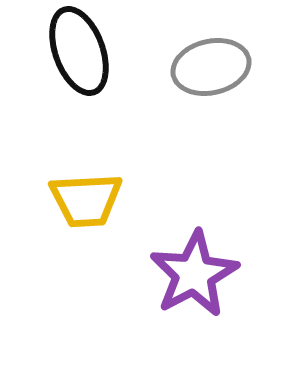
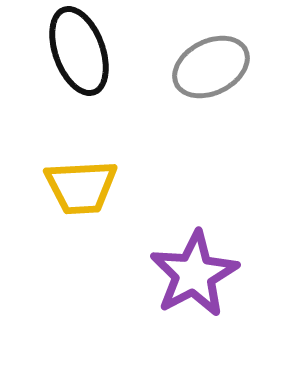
gray ellipse: rotated 14 degrees counterclockwise
yellow trapezoid: moved 5 px left, 13 px up
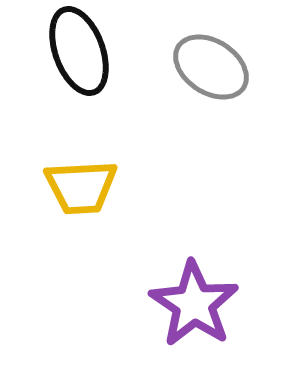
gray ellipse: rotated 60 degrees clockwise
purple star: moved 30 px down; rotated 10 degrees counterclockwise
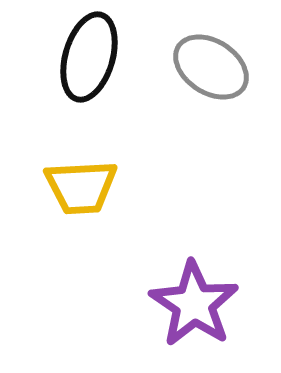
black ellipse: moved 10 px right, 6 px down; rotated 36 degrees clockwise
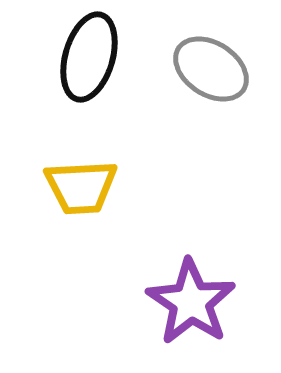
gray ellipse: moved 2 px down
purple star: moved 3 px left, 2 px up
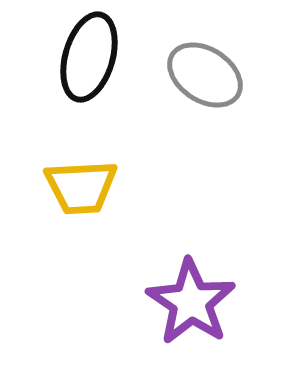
gray ellipse: moved 6 px left, 6 px down
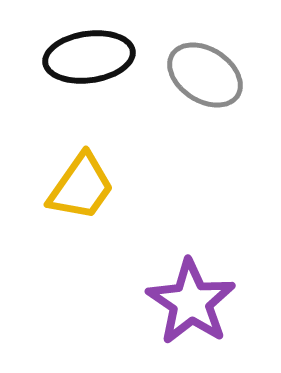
black ellipse: rotated 66 degrees clockwise
yellow trapezoid: rotated 52 degrees counterclockwise
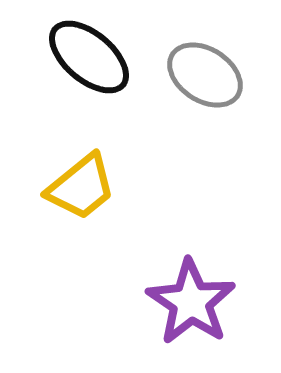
black ellipse: rotated 48 degrees clockwise
yellow trapezoid: rotated 16 degrees clockwise
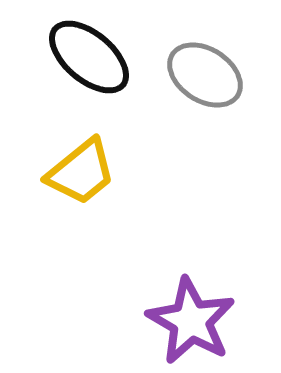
yellow trapezoid: moved 15 px up
purple star: moved 19 px down; rotated 4 degrees counterclockwise
